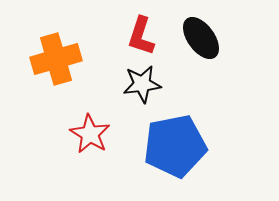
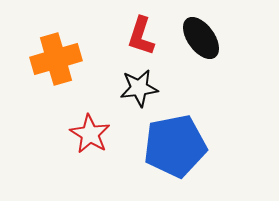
black star: moved 3 px left, 4 px down
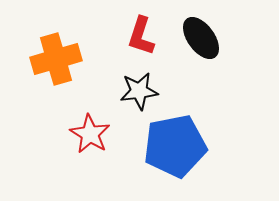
black star: moved 3 px down
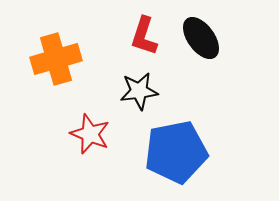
red L-shape: moved 3 px right
red star: rotated 9 degrees counterclockwise
blue pentagon: moved 1 px right, 6 px down
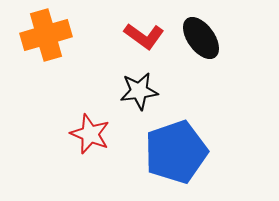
red L-shape: rotated 72 degrees counterclockwise
orange cross: moved 10 px left, 24 px up
blue pentagon: rotated 8 degrees counterclockwise
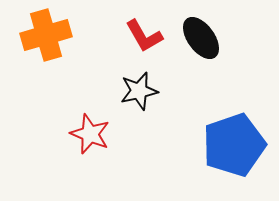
red L-shape: rotated 24 degrees clockwise
black star: rotated 6 degrees counterclockwise
blue pentagon: moved 58 px right, 7 px up
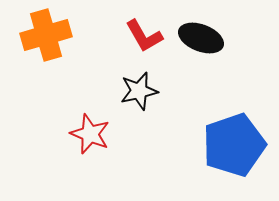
black ellipse: rotated 33 degrees counterclockwise
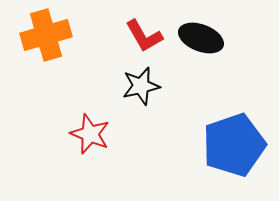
black star: moved 2 px right, 5 px up
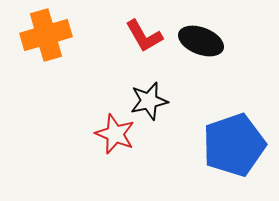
black ellipse: moved 3 px down
black star: moved 8 px right, 15 px down
red star: moved 25 px right
